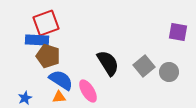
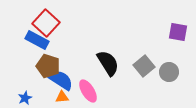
red square: rotated 28 degrees counterclockwise
blue rectangle: rotated 25 degrees clockwise
brown pentagon: moved 10 px down
orange triangle: moved 3 px right
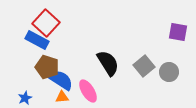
brown pentagon: moved 1 px left, 1 px down
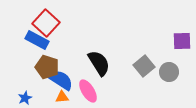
purple square: moved 4 px right, 9 px down; rotated 12 degrees counterclockwise
black semicircle: moved 9 px left
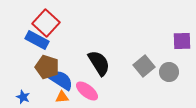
pink ellipse: moved 1 px left; rotated 20 degrees counterclockwise
blue star: moved 2 px left, 1 px up; rotated 24 degrees counterclockwise
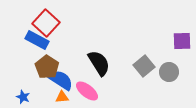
brown pentagon: rotated 15 degrees clockwise
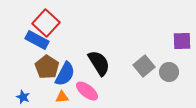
blue semicircle: moved 4 px right, 6 px up; rotated 85 degrees clockwise
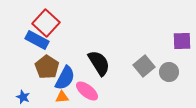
blue semicircle: moved 4 px down
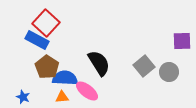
blue semicircle: rotated 115 degrees counterclockwise
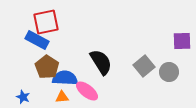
red square: moved 1 px up; rotated 36 degrees clockwise
black semicircle: moved 2 px right, 1 px up
